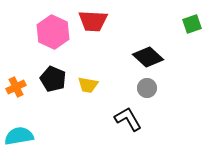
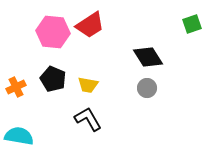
red trapezoid: moved 3 px left, 4 px down; rotated 36 degrees counterclockwise
pink hexagon: rotated 20 degrees counterclockwise
black diamond: rotated 16 degrees clockwise
black L-shape: moved 40 px left
cyan semicircle: rotated 20 degrees clockwise
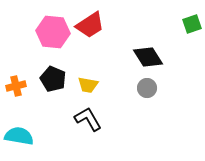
orange cross: moved 1 px up; rotated 12 degrees clockwise
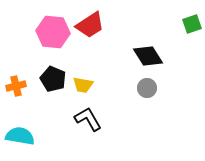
black diamond: moved 1 px up
yellow trapezoid: moved 5 px left
cyan semicircle: moved 1 px right
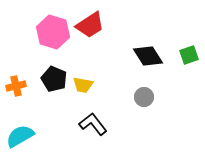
green square: moved 3 px left, 31 px down
pink hexagon: rotated 12 degrees clockwise
black pentagon: moved 1 px right
gray circle: moved 3 px left, 9 px down
black L-shape: moved 5 px right, 5 px down; rotated 8 degrees counterclockwise
cyan semicircle: rotated 40 degrees counterclockwise
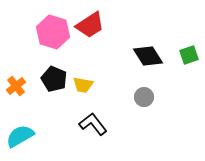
orange cross: rotated 24 degrees counterclockwise
